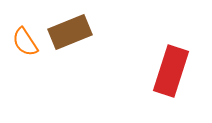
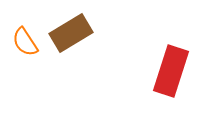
brown rectangle: moved 1 px right, 1 px down; rotated 9 degrees counterclockwise
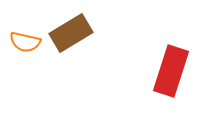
orange semicircle: rotated 44 degrees counterclockwise
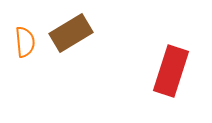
orange semicircle: rotated 108 degrees counterclockwise
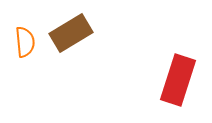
red rectangle: moved 7 px right, 9 px down
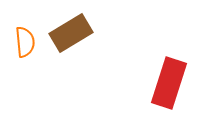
red rectangle: moved 9 px left, 3 px down
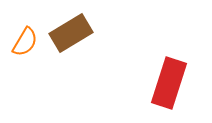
orange semicircle: rotated 36 degrees clockwise
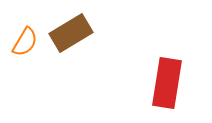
red rectangle: moved 2 px left; rotated 9 degrees counterclockwise
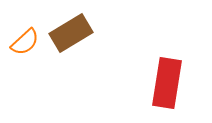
orange semicircle: rotated 16 degrees clockwise
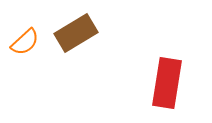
brown rectangle: moved 5 px right
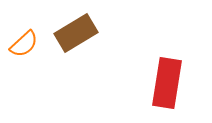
orange semicircle: moved 1 px left, 2 px down
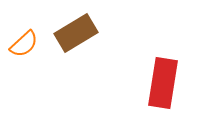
red rectangle: moved 4 px left
